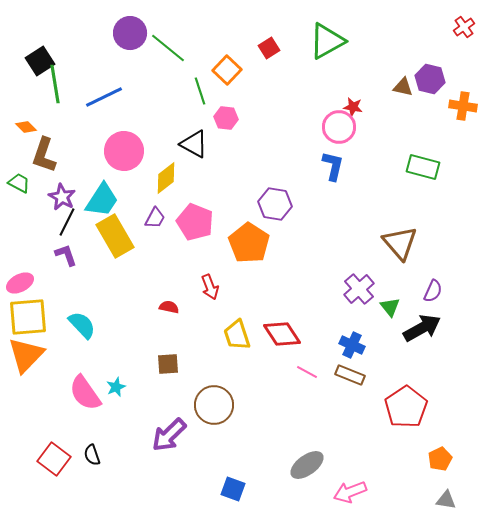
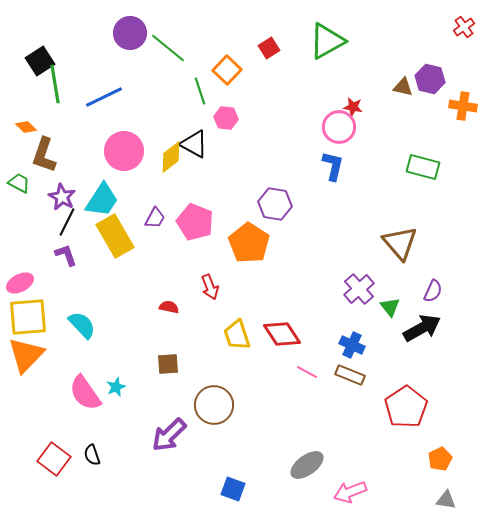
yellow diamond at (166, 178): moved 5 px right, 21 px up
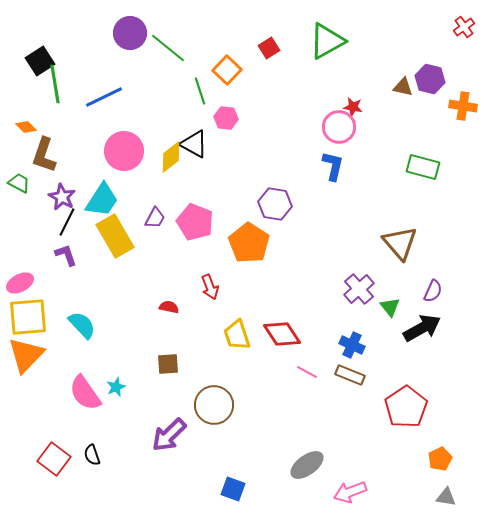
gray triangle at (446, 500): moved 3 px up
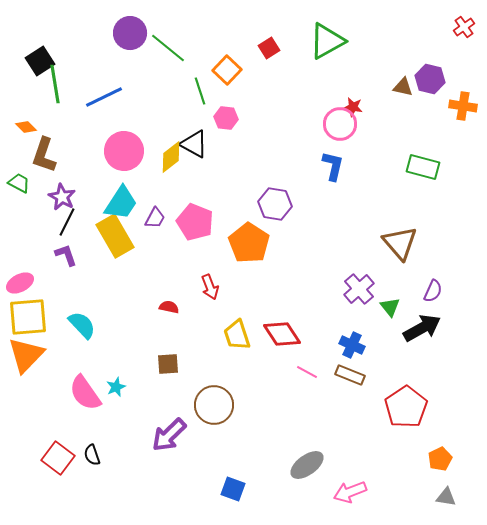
pink circle at (339, 127): moved 1 px right, 3 px up
cyan trapezoid at (102, 200): moved 19 px right, 3 px down
red square at (54, 459): moved 4 px right, 1 px up
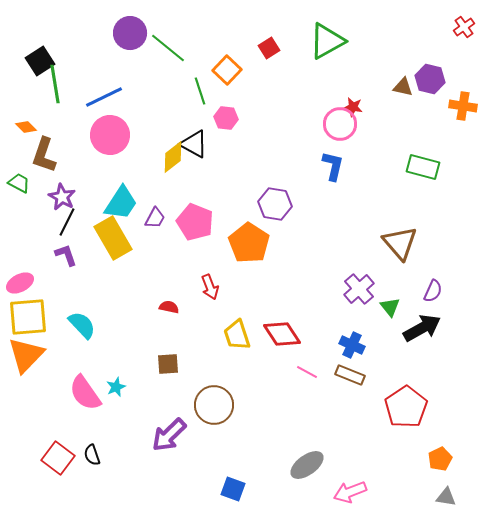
pink circle at (124, 151): moved 14 px left, 16 px up
yellow diamond at (171, 157): moved 2 px right
yellow rectangle at (115, 236): moved 2 px left, 2 px down
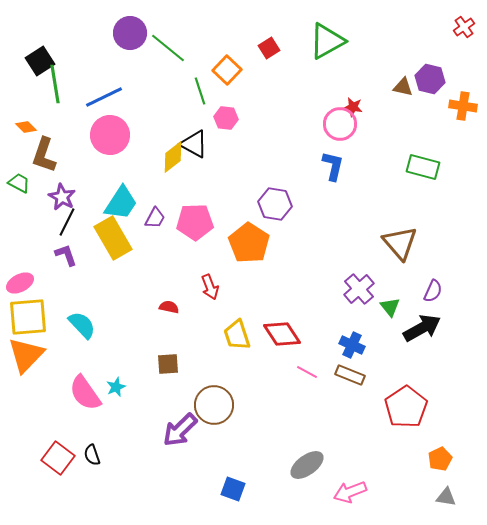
pink pentagon at (195, 222): rotated 24 degrees counterclockwise
purple arrow at (169, 435): moved 11 px right, 5 px up
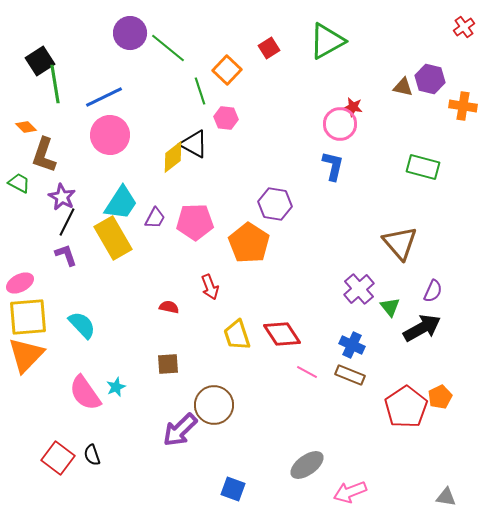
orange pentagon at (440, 459): moved 62 px up
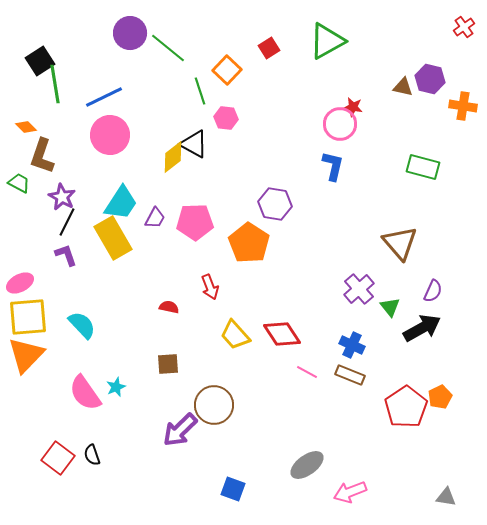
brown L-shape at (44, 155): moved 2 px left, 1 px down
yellow trapezoid at (237, 335): moved 2 px left; rotated 24 degrees counterclockwise
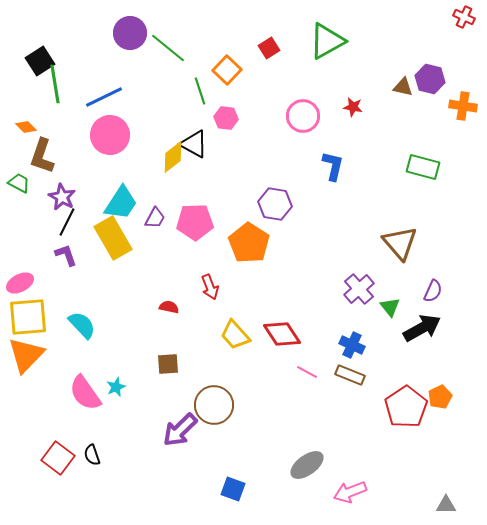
red cross at (464, 27): moved 10 px up; rotated 30 degrees counterclockwise
pink circle at (340, 124): moved 37 px left, 8 px up
gray triangle at (446, 497): moved 8 px down; rotated 10 degrees counterclockwise
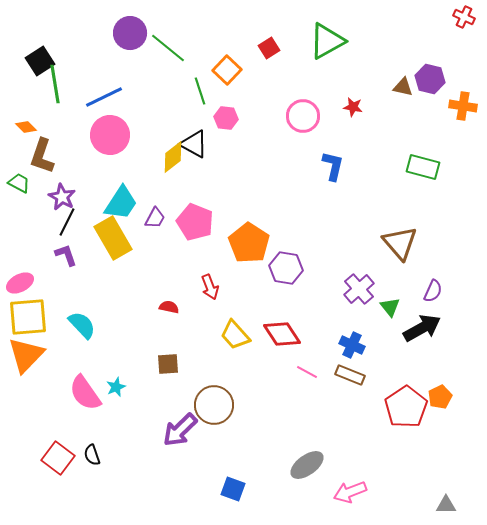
purple hexagon at (275, 204): moved 11 px right, 64 px down
pink pentagon at (195, 222): rotated 24 degrees clockwise
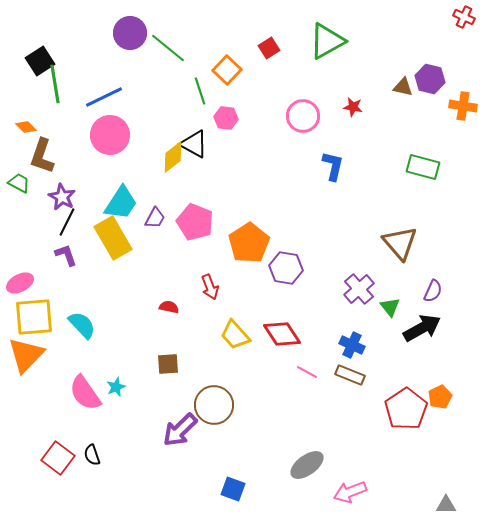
orange pentagon at (249, 243): rotated 6 degrees clockwise
yellow square at (28, 317): moved 6 px right
red pentagon at (406, 407): moved 2 px down
